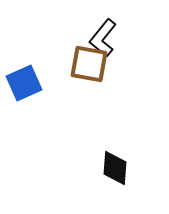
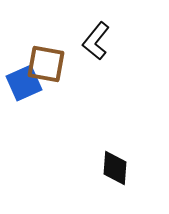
black L-shape: moved 7 px left, 3 px down
brown square: moved 43 px left
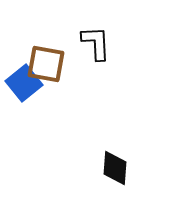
black L-shape: moved 2 px down; rotated 138 degrees clockwise
blue square: rotated 15 degrees counterclockwise
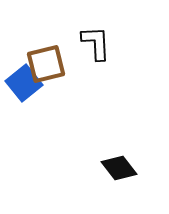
brown square: rotated 24 degrees counterclockwise
black diamond: moved 4 px right; rotated 42 degrees counterclockwise
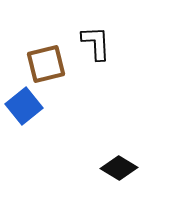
blue square: moved 23 px down
black diamond: rotated 21 degrees counterclockwise
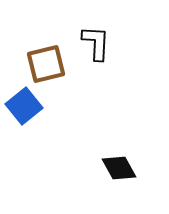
black L-shape: rotated 6 degrees clockwise
black diamond: rotated 30 degrees clockwise
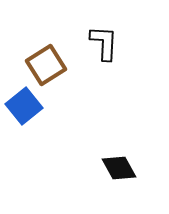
black L-shape: moved 8 px right
brown square: moved 1 px down; rotated 18 degrees counterclockwise
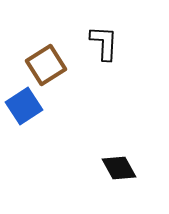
blue square: rotated 6 degrees clockwise
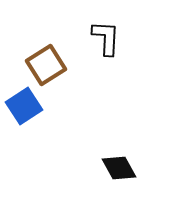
black L-shape: moved 2 px right, 5 px up
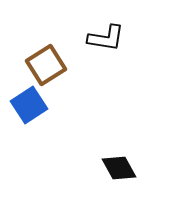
black L-shape: rotated 96 degrees clockwise
blue square: moved 5 px right, 1 px up
